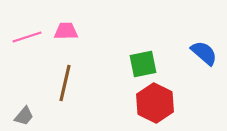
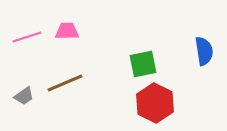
pink trapezoid: moved 1 px right
blue semicircle: moved 2 px up; rotated 40 degrees clockwise
brown line: rotated 54 degrees clockwise
gray trapezoid: moved 20 px up; rotated 15 degrees clockwise
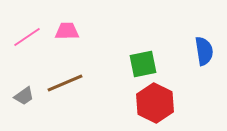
pink line: rotated 16 degrees counterclockwise
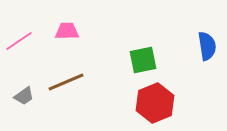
pink line: moved 8 px left, 4 px down
blue semicircle: moved 3 px right, 5 px up
green square: moved 4 px up
brown line: moved 1 px right, 1 px up
red hexagon: rotated 12 degrees clockwise
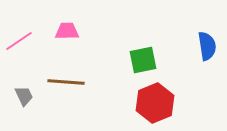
brown line: rotated 27 degrees clockwise
gray trapezoid: rotated 80 degrees counterclockwise
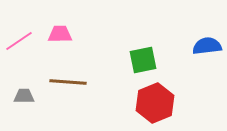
pink trapezoid: moved 7 px left, 3 px down
blue semicircle: rotated 88 degrees counterclockwise
brown line: moved 2 px right
gray trapezoid: rotated 65 degrees counterclockwise
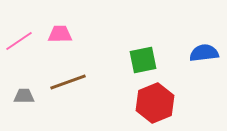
blue semicircle: moved 3 px left, 7 px down
brown line: rotated 24 degrees counterclockwise
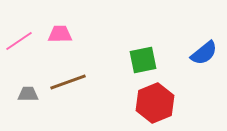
blue semicircle: rotated 148 degrees clockwise
gray trapezoid: moved 4 px right, 2 px up
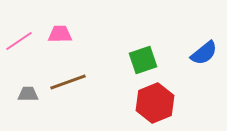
green square: rotated 8 degrees counterclockwise
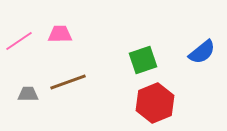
blue semicircle: moved 2 px left, 1 px up
